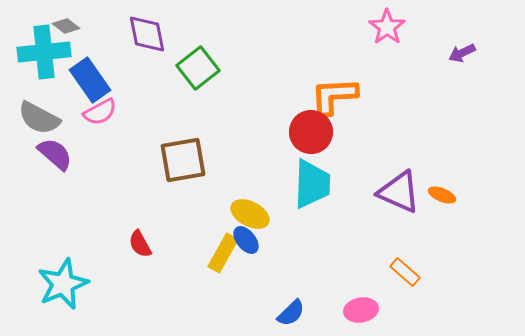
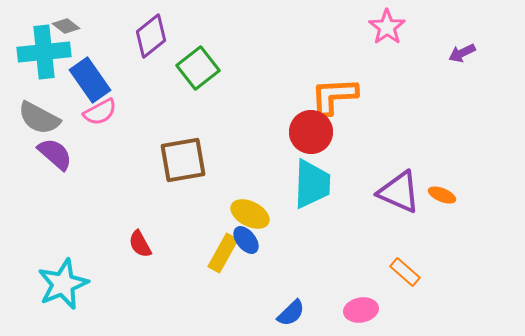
purple diamond: moved 4 px right, 2 px down; rotated 63 degrees clockwise
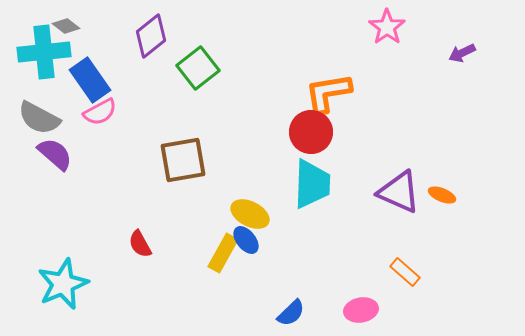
orange L-shape: moved 6 px left, 3 px up; rotated 6 degrees counterclockwise
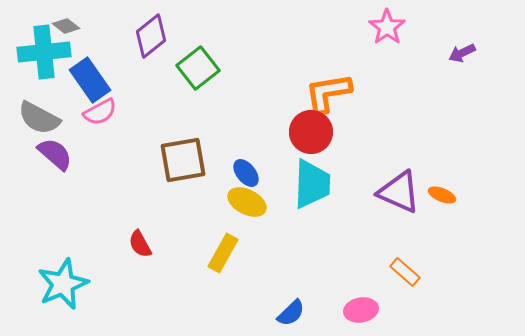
yellow ellipse: moved 3 px left, 12 px up
blue ellipse: moved 67 px up
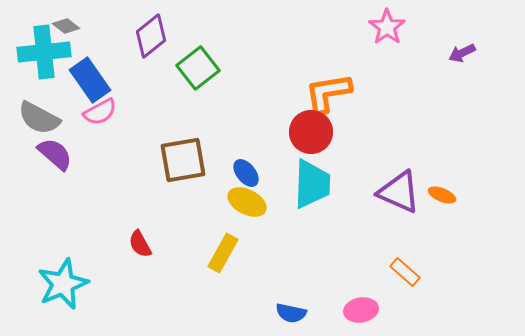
blue semicircle: rotated 56 degrees clockwise
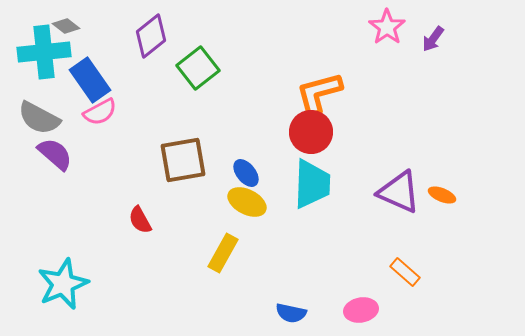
purple arrow: moved 29 px left, 14 px up; rotated 28 degrees counterclockwise
orange L-shape: moved 9 px left; rotated 6 degrees counterclockwise
red semicircle: moved 24 px up
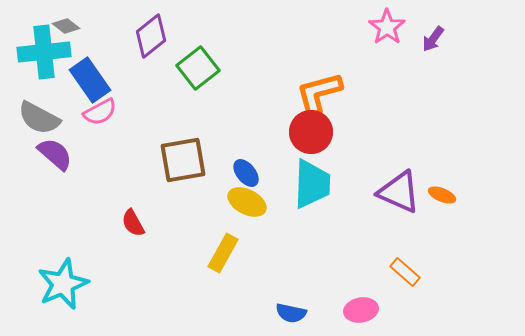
red semicircle: moved 7 px left, 3 px down
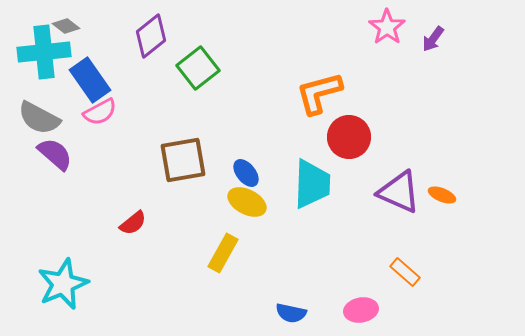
red circle: moved 38 px right, 5 px down
red semicircle: rotated 100 degrees counterclockwise
